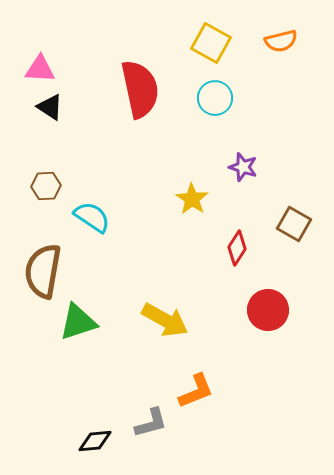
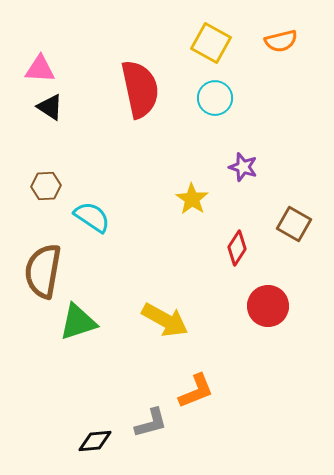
red circle: moved 4 px up
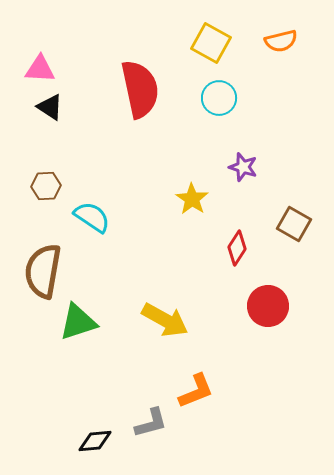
cyan circle: moved 4 px right
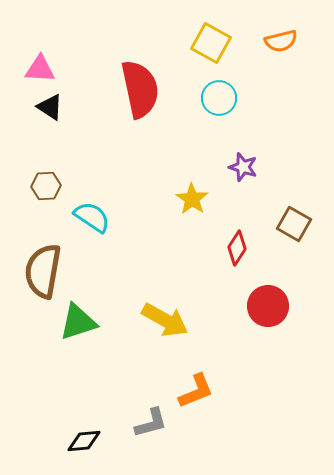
black diamond: moved 11 px left
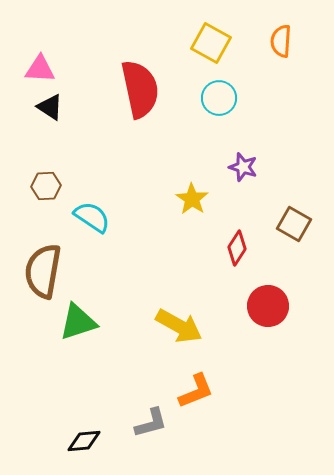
orange semicircle: rotated 108 degrees clockwise
yellow arrow: moved 14 px right, 6 px down
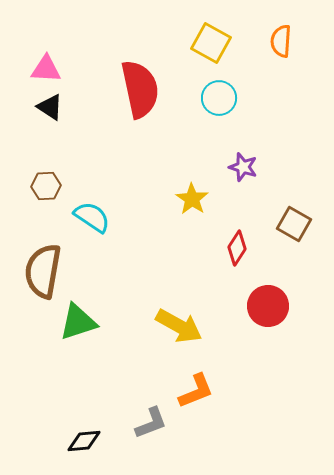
pink triangle: moved 6 px right
gray L-shape: rotated 6 degrees counterclockwise
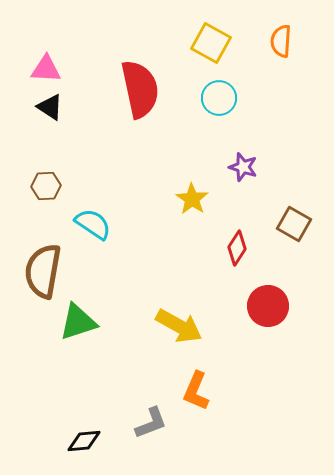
cyan semicircle: moved 1 px right, 7 px down
orange L-shape: rotated 135 degrees clockwise
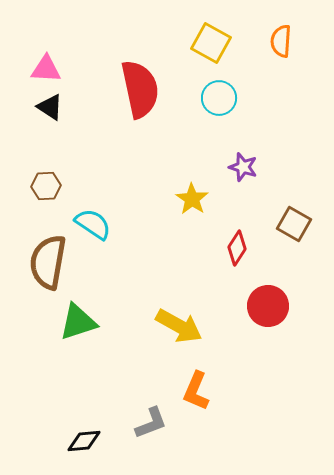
brown semicircle: moved 5 px right, 9 px up
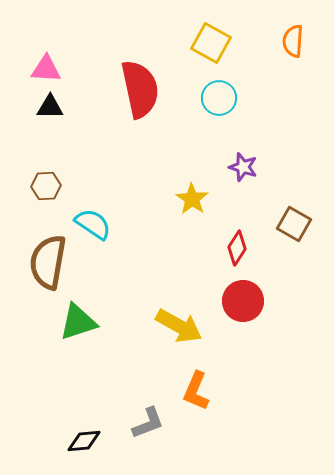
orange semicircle: moved 12 px right
black triangle: rotated 32 degrees counterclockwise
red circle: moved 25 px left, 5 px up
gray L-shape: moved 3 px left
